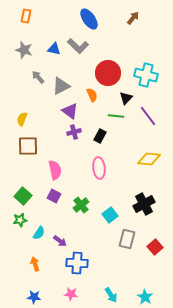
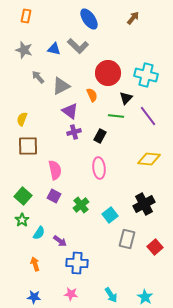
green star: moved 2 px right; rotated 24 degrees counterclockwise
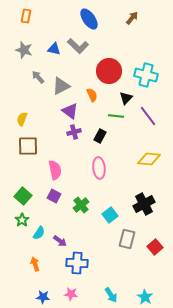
brown arrow: moved 1 px left
red circle: moved 1 px right, 2 px up
blue star: moved 9 px right
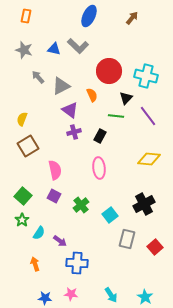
blue ellipse: moved 3 px up; rotated 60 degrees clockwise
cyan cross: moved 1 px down
purple triangle: moved 1 px up
brown square: rotated 30 degrees counterclockwise
blue star: moved 2 px right, 1 px down
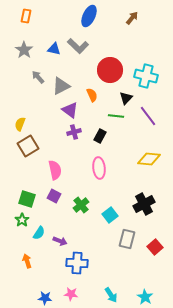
gray star: rotated 18 degrees clockwise
red circle: moved 1 px right, 1 px up
yellow semicircle: moved 2 px left, 5 px down
green square: moved 4 px right, 3 px down; rotated 24 degrees counterclockwise
purple arrow: rotated 16 degrees counterclockwise
orange arrow: moved 8 px left, 3 px up
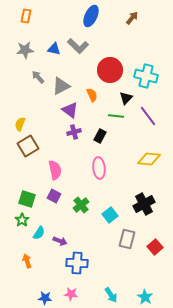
blue ellipse: moved 2 px right
gray star: moved 1 px right; rotated 30 degrees clockwise
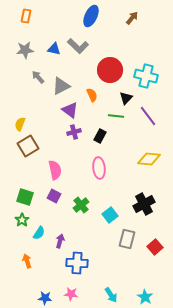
green square: moved 2 px left, 2 px up
purple arrow: rotated 96 degrees counterclockwise
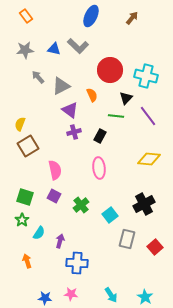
orange rectangle: rotated 48 degrees counterclockwise
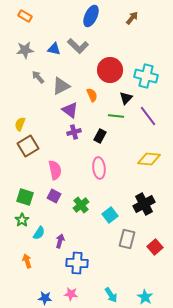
orange rectangle: moved 1 px left; rotated 24 degrees counterclockwise
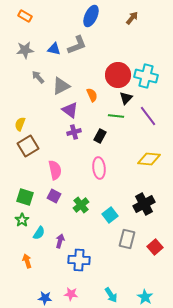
gray L-shape: moved 1 px left, 1 px up; rotated 65 degrees counterclockwise
red circle: moved 8 px right, 5 px down
blue cross: moved 2 px right, 3 px up
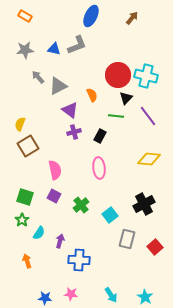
gray triangle: moved 3 px left
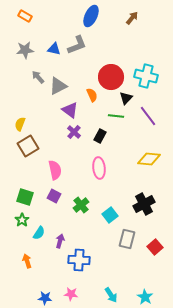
red circle: moved 7 px left, 2 px down
purple cross: rotated 32 degrees counterclockwise
